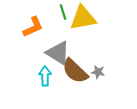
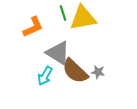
green line: moved 1 px down
cyan arrow: rotated 150 degrees counterclockwise
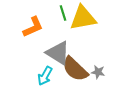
brown semicircle: moved 2 px up
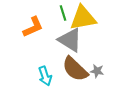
gray triangle: moved 12 px right, 13 px up
gray star: moved 1 px left, 1 px up
cyan arrow: rotated 48 degrees counterclockwise
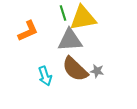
orange L-shape: moved 5 px left, 4 px down
gray triangle: rotated 36 degrees counterclockwise
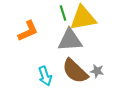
brown semicircle: moved 2 px down
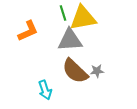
gray star: rotated 16 degrees counterclockwise
cyan arrow: moved 14 px down
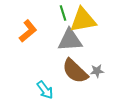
yellow triangle: moved 2 px down
orange L-shape: rotated 15 degrees counterclockwise
cyan arrow: rotated 18 degrees counterclockwise
